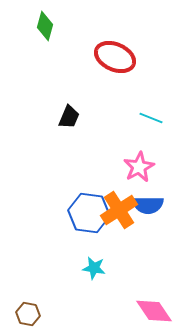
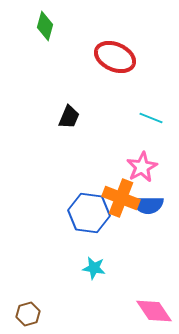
pink star: moved 3 px right
orange cross: moved 2 px right, 12 px up; rotated 36 degrees counterclockwise
brown hexagon: rotated 25 degrees counterclockwise
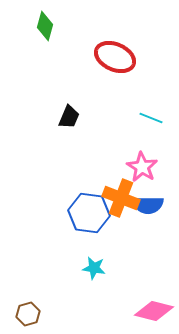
pink star: rotated 12 degrees counterclockwise
pink diamond: rotated 42 degrees counterclockwise
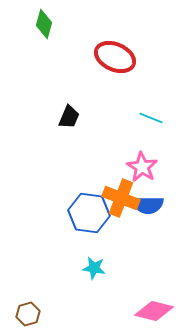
green diamond: moved 1 px left, 2 px up
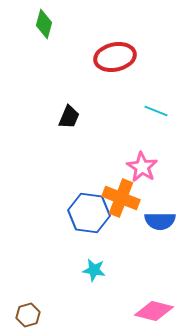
red ellipse: rotated 36 degrees counterclockwise
cyan line: moved 5 px right, 7 px up
blue semicircle: moved 12 px right, 16 px down
cyan star: moved 2 px down
brown hexagon: moved 1 px down
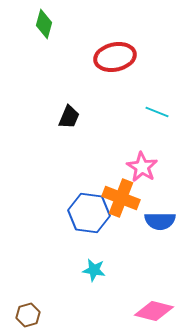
cyan line: moved 1 px right, 1 px down
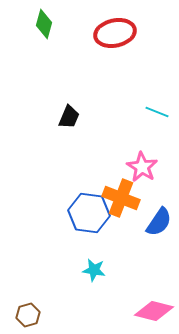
red ellipse: moved 24 px up
blue semicircle: moved 1 px left, 1 px down; rotated 56 degrees counterclockwise
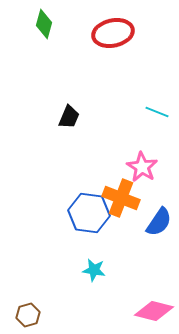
red ellipse: moved 2 px left
